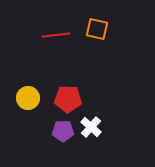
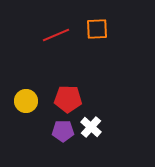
orange square: rotated 15 degrees counterclockwise
red line: rotated 16 degrees counterclockwise
yellow circle: moved 2 px left, 3 px down
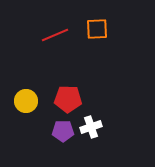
red line: moved 1 px left
white cross: rotated 30 degrees clockwise
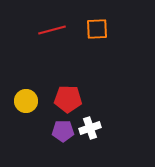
red line: moved 3 px left, 5 px up; rotated 8 degrees clockwise
white cross: moved 1 px left, 1 px down
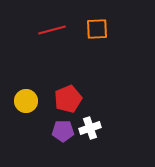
red pentagon: rotated 24 degrees counterclockwise
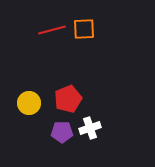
orange square: moved 13 px left
yellow circle: moved 3 px right, 2 px down
purple pentagon: moved 1 px left, 1 px down
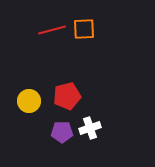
red pentagon: moved 1 px left, 3 px up; rotated 8 degrees clockwise
yellow circle: moved 2 px up
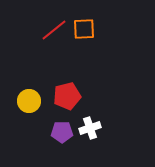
red line: moved 2 px right; rotated 24 degrees counterclockwise
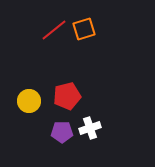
orange square: rotated 15 degrees counterclockwise
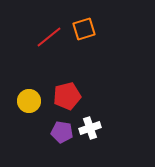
red line: moved 5 px left, 7 px down
purple pentagon: rotated 10 degrees clockwise
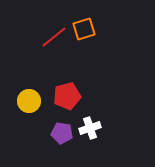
red line: moved 5 px right
purple pentagon: moved 1 px down
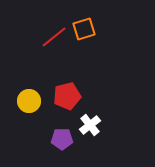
white cross: moved 3 px up; rotated 20 degrees counterclockwise
purple pentagon: moved 6 px down; rotated 10 degrees counterclockwise
